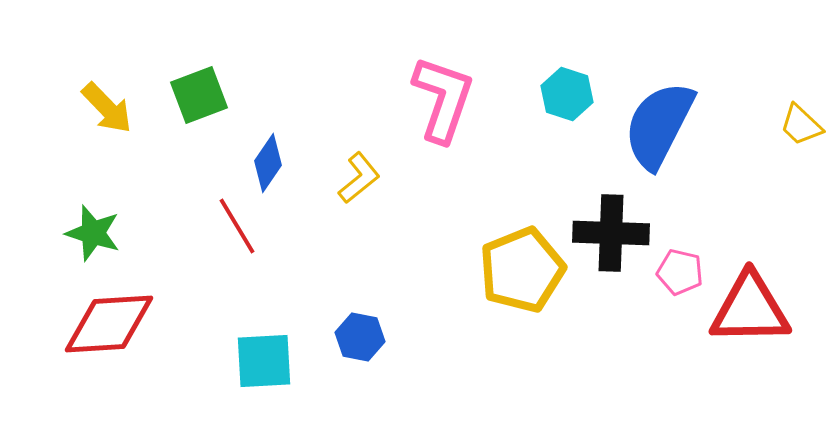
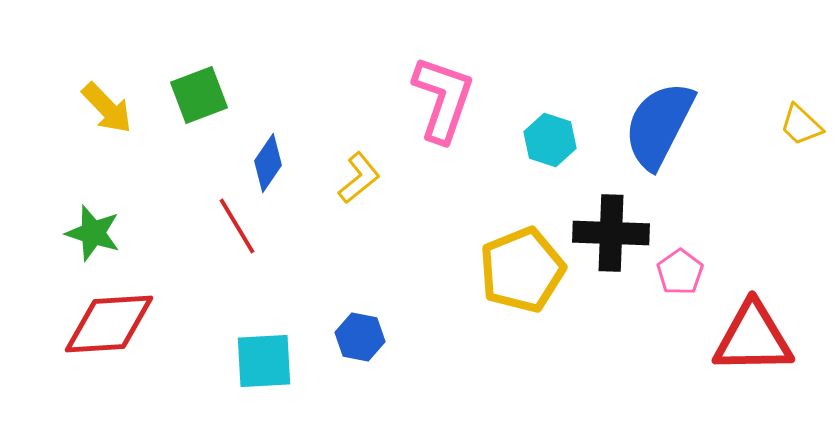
cyan hexagon: moved 17 px left, 46 px down
pink pentagon: rotated 24 degrees clockwise
red triangle: moved 3 px right, 29 px down
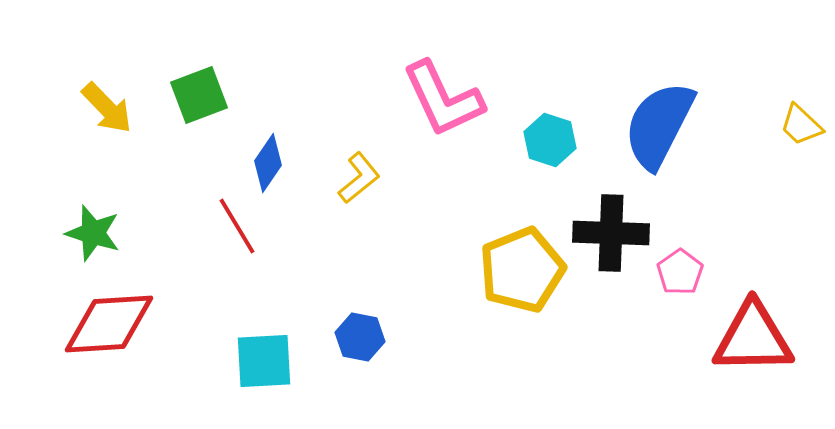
pink L-shape: rotated 136 degrees clockwise
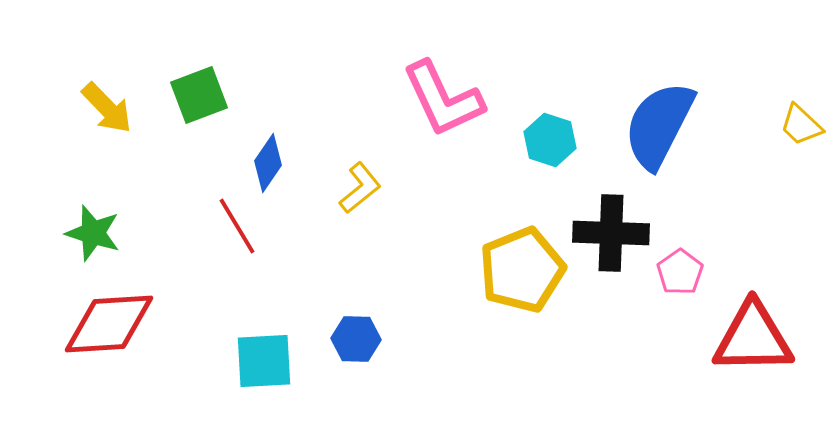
yellow L-shape: moved 1 px right, 10 px down
blue hexagon: moved 4 px left, 2 px down; rotated 9 degrees counterclockwise
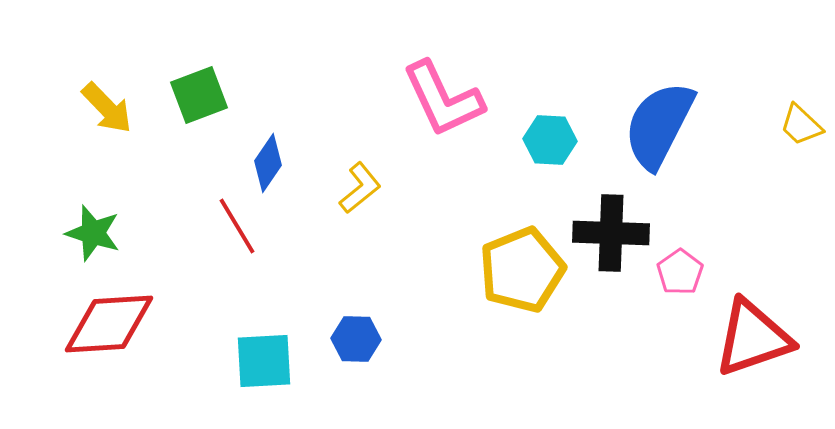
cyan hexagon: rotated 15 degrees counterclockwise
red triangle: rotated 18 degrees counterclockwise
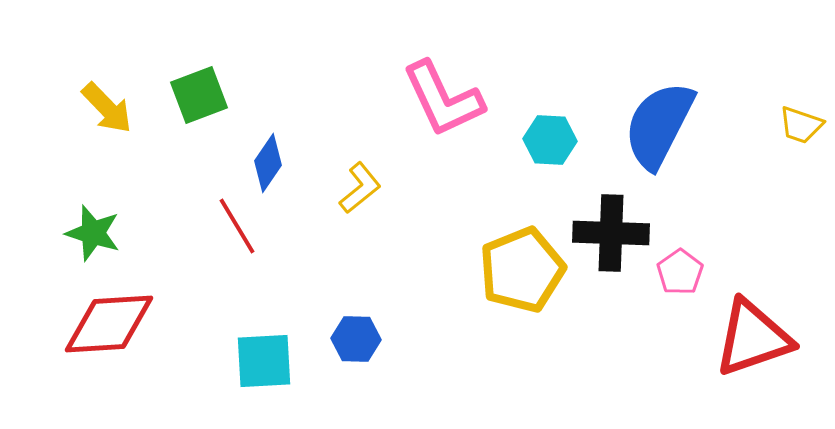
yellow trapezoid: rotated 24 degrees counterclockwise
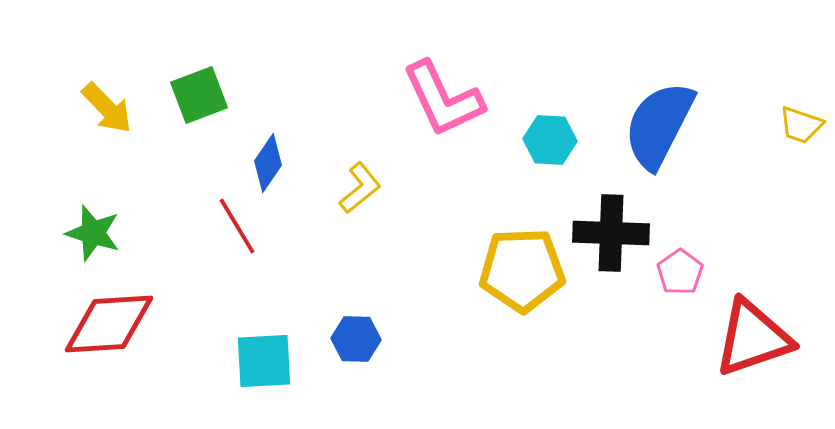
yellow pentagon: rotated 20 degrees clockwise
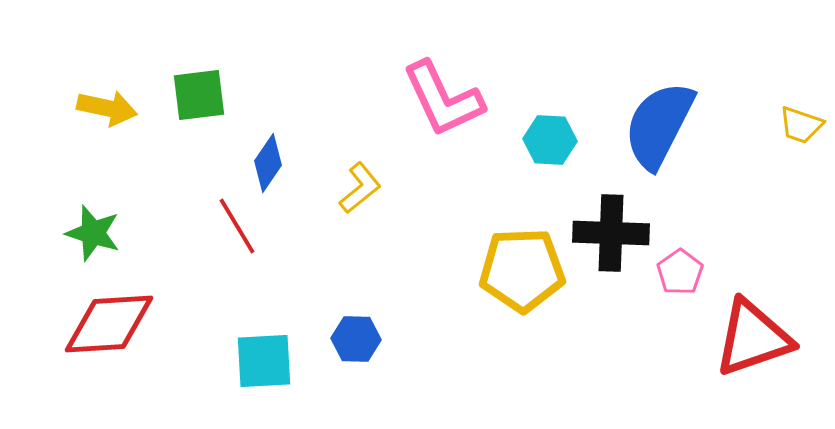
green square: rotated 14 degrees clockwise
yellow arrow: rotated 34 degrees counterclockwise
